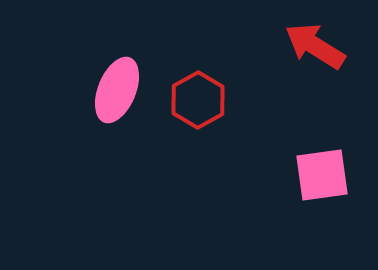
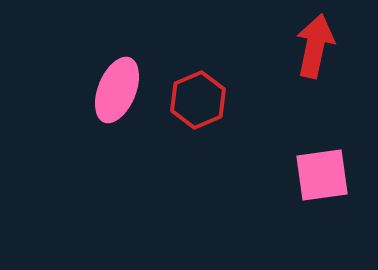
red arrow: rotated 70 degrees clockwise
red hexagon: rotated 6 degrees clockwise
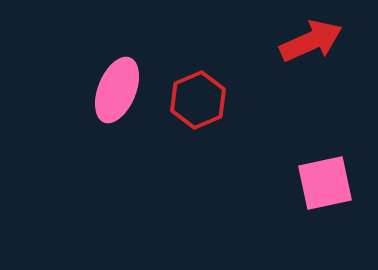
red arrow: moved 4 px left, 5 px up; rotated 54 degrees clockwise
pink square: moved 3 px right, 8 px down; rotated 4 degrees counterclockwise
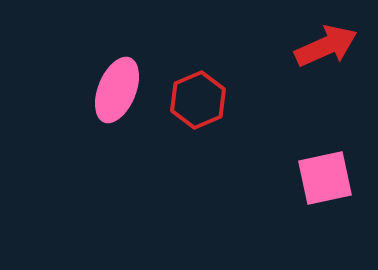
red arrow: moved 15 px right, 5 px down
pink square: moved 5 px up
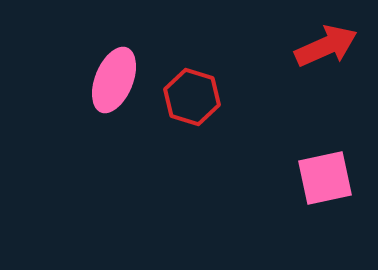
pink ellipse: moved 3 px left, 10 px up
red hexagon: moved 6 px left, 3 px up; rotated 20 degrees counterclockwise
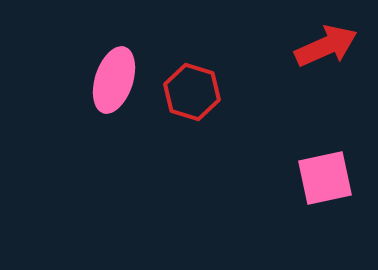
pink ellipse: rotated 4 degrees counterclockwise
red hexagon: moved 5 px up
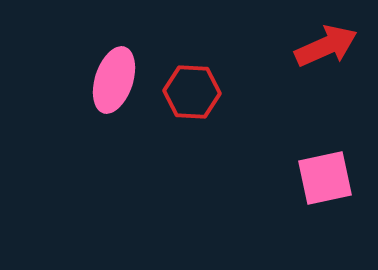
red hexagon: rotated 14 degrees counterclockwise
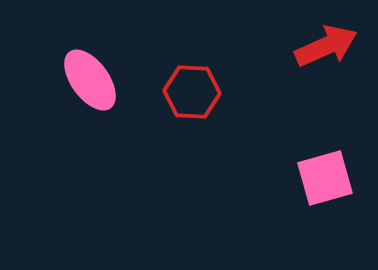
pink ellipse: moved 24 px left; rotated 54 degrees counterclockwise
pink square: rotated 4 degrees counterclockwise
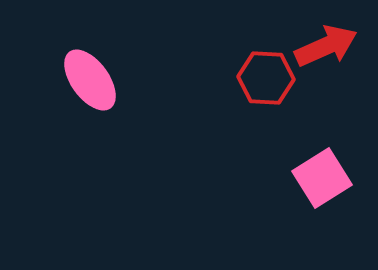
red hexagon: moved 74 px right, 14 px up
pink square: moved 3 px left; rotated 16 degrees counterclockwise
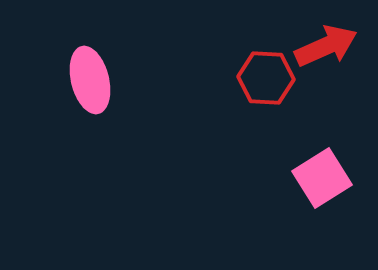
pink ellipse: rotated 22 degrees clockwise
